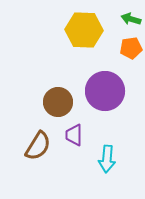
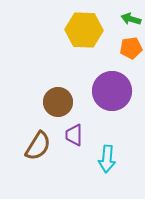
purple circle: moved 7 px right
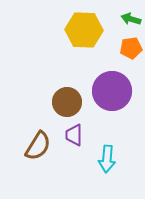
brown circle: moved 9 px right
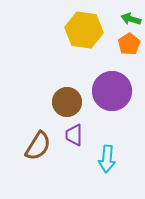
yellow hexagon: rotated 6 degrees clockwise
orange pentagon: moved 2 px left, 4 px up; rotated 25 degrees counterclockwise
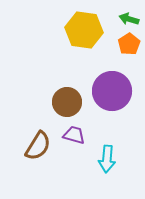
green arrow: moved 2 px left
purple trapezoid: rotated 105 degrees clockwise
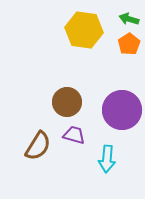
purple circle: moved 10 px right, 19 px down
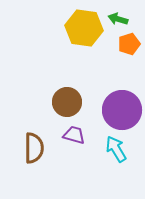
green arrow: moved 11 px left
yellow hexagon: moved 2 px up
orange pentagon: rotated 15 degrees clockwise
brown semicircle: moved 4 px left, 2 px down; rotated 32 degrees counterclockwise
cyan arrow: moved 9 px right, 10 px up; rotated 144 degrees clockwise
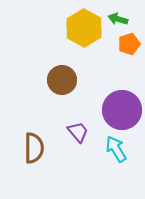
yellow hexagon: rotated 21 degrees clockwise
brown circle: moved 5 px left, 22 px up
purple trapezoid: moved 4 px right, 3 px up; rotated 35 degrees clockwise
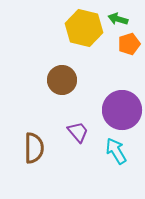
yellow hexagon: rotated 15 degrees counterclockwise
cyan arrow: moved 2 px down
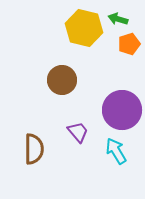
brown semicircle: moved 1 px down
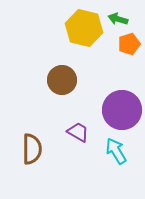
purple trapezoid: rotated 20 degrees counterclockwise
brown semicircle: moved 2 px left
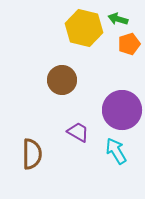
brown semicircle: moved 5 px down
